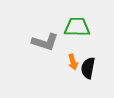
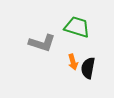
green trapezoid: rotated 16 degrees clockwise
gray L-shape: moved 3 px left, 1 px down
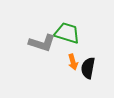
green trapezoid: moved 10 px left, 6 px down
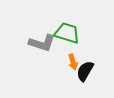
black semicircle: moved 3 px left, 3 px down; rotated 20 degrees clockwise
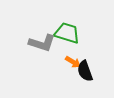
orange arrow: rotated 42 degrees counterclockwise
black semicircle: rotated 50 degrees counterclockwise
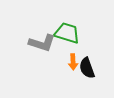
orange arrow: rotated 56 degrees clockwise
black semicircle: moved 2 px right, 3 px up
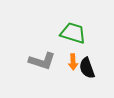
green trapezoid: moved 6 px right
gray L-shape: moved 18 px down
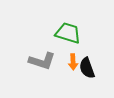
green trapezoid: moved 5 px left
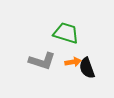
green trapezoid: moved 2 px left
orange arrow: rotated 98 degrees counterclockwise
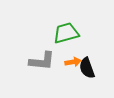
green trapezoid: rotated 32 degrees counterclockwise
gray L-shape: rotated 12 degrees counterclockwise
